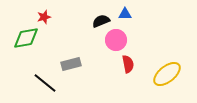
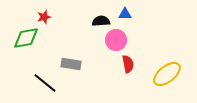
black semicircle: rotated 18 degrees clockwise
gray rectangle: rotated 24 degrees clockwise
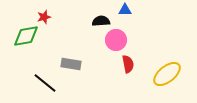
blue triangle: moved 4 px up
green diamond: moved 2 px up
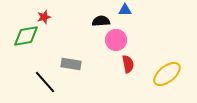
black line: moved 1 px up; rotated 10 degrees clockwise
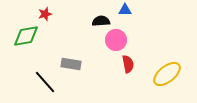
red star: moved 1 px right, 3 px up
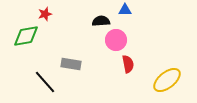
yellow ellipse: moved 6 px down
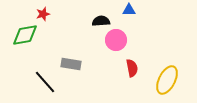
blue triangle: moved 4 px right
red star: moved 2 px left
green diamond: moved 1 px left, 1 px up
red semicircle: moved 4 px right, 4 px down
yellow ellipse: rotated 24 degrees counterclockwise
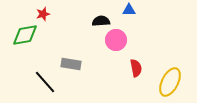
red semicircle: moved 4 px right
yellow ellipse: moved 3 px right, 2 px down
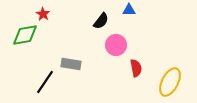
red star: rotated 24 degrees counterclockwise
black semicircle: rotated 132 degrees clockwise
pink circle: moved 5 px down
black line: rotated 75 degrees clockwise
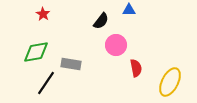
green diamond: moved 11 px right, 17 px down
black line: moved 1 px right, 1 px down
